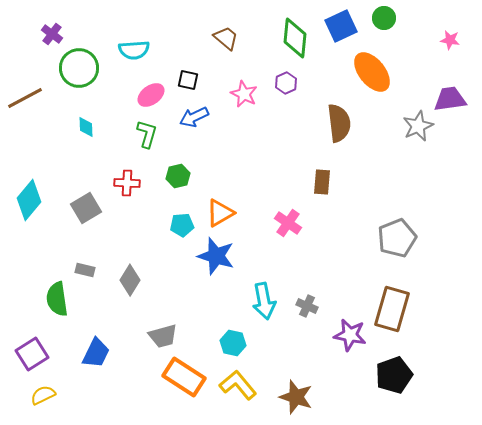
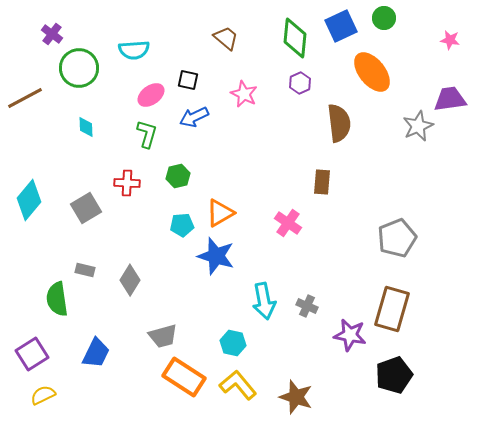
purple hexagon at (286, 83): moved 14 px right
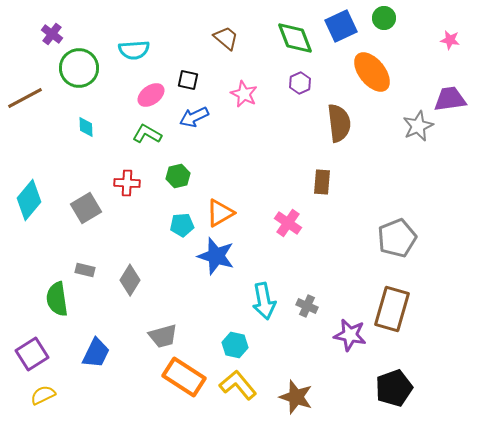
green diamond at (295, 38): rotated 27 degrees counterclockwise
green L-shape at (147, 134): rotated 76 degrees counterclockwise
cyan hexagon at (233, 343): moved 2 px right, 2 px down
black pentagon at (394, 375): moved 13 px down
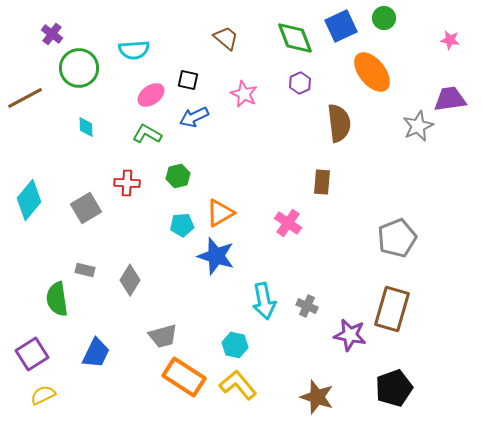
brown star at (296, 397): moved 21 px right
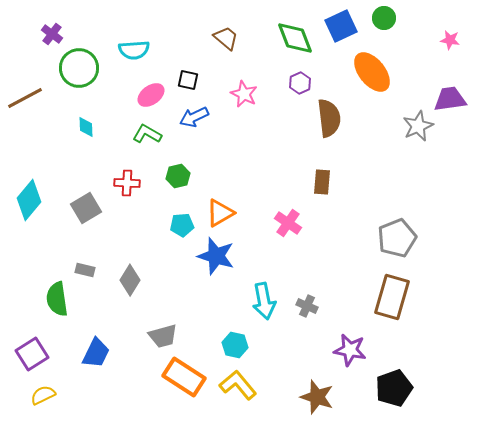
brown semicircle at (339, 123): moved 10 px left, 5 px up
brown rectangle at (392, 309): moved 12 px up
purple star at (350, 335): moved 15 px down
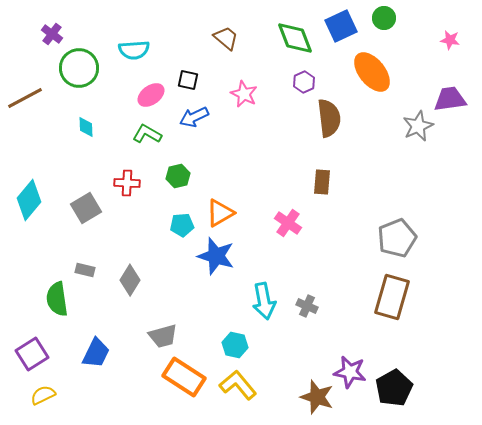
purple hexagon at (300, 83): moved 4 px right, 1 px up
purple star at (350, 350): moved 22 px down
black pentagon at (394, 388): rotated 9 degrees counterclockwise
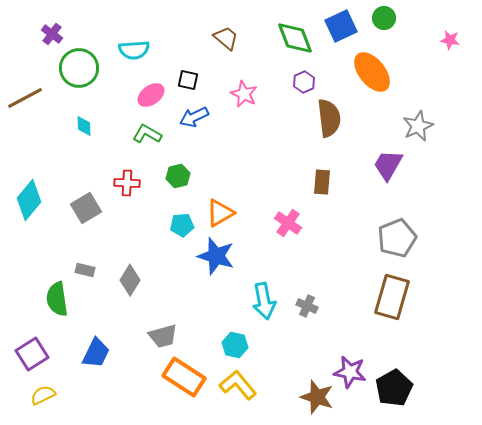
purple trapezoid at (450, 99): moved 62 px left, 66 px down; rotated 52 degrees counterclockwise
cyan diamond at (86, 127): moved 2 px left, 1 px up
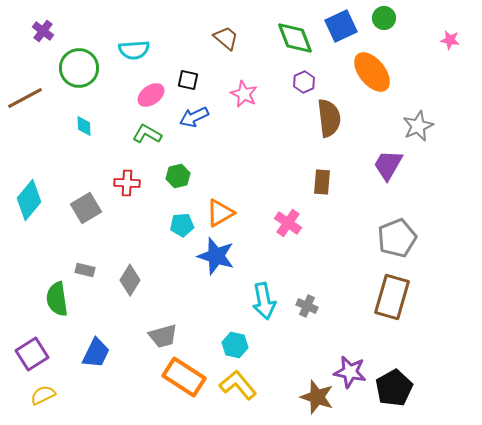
purple cross at (52, 34): moved 9 px left, 3 px up
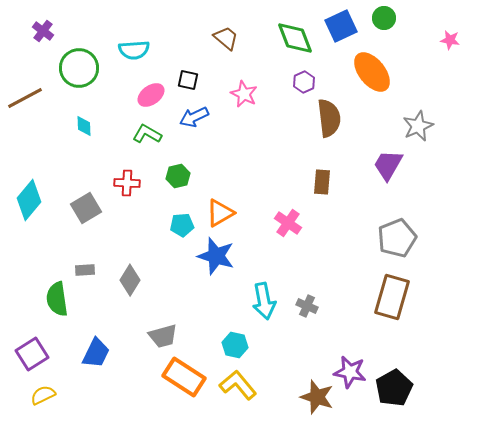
gray rectangle at (85, 270): rotated 18 degrees counterclockwise
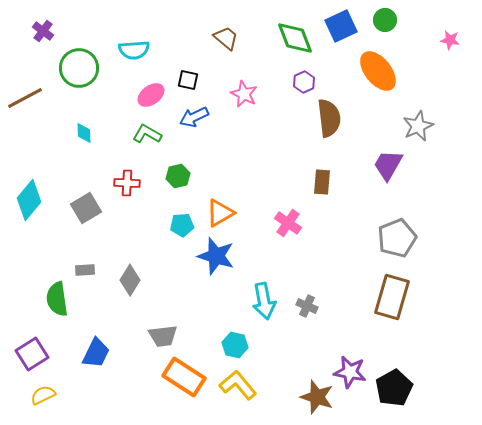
green circle at (384, 18): moved 1 px right, 2 px down
orange ellipse at (372, 72): moved 6 px right, 1 px up
cyan diamond at (84, 126): moved 7 px down
gray trapezoid at (163, 336): rotated 8 degrees clockwise
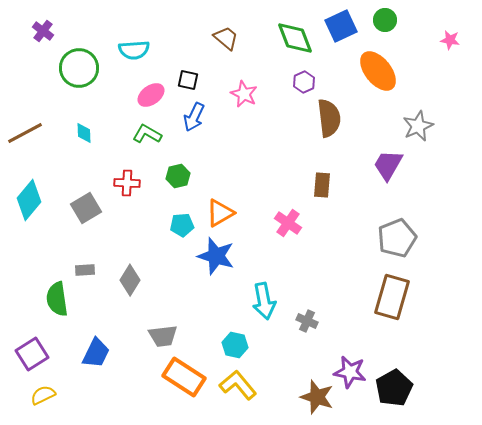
brown line at (25, 98): moved 35 px down
blue arrow at (194, 117): rotated 40 degrees counterclockwise
brown rectangle at (322, 182): moved 3 px down
gray cross at (307, 306): moved 15 px down
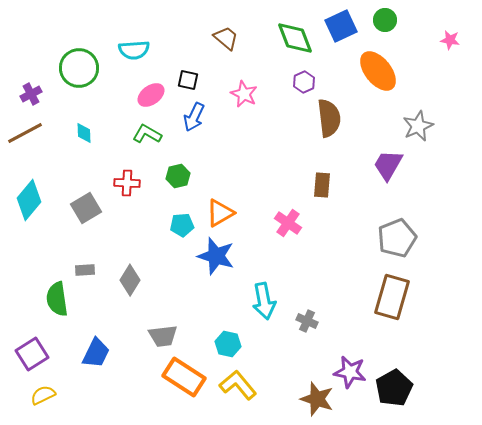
purple cross at (43, 31): moved 12 px left, 63 px down; rotated 25 degrees clockwise
cyan hexagon at (235, 345): moved 7 px left, 1 px up
brown star at (317, 397): moved 2 px down
